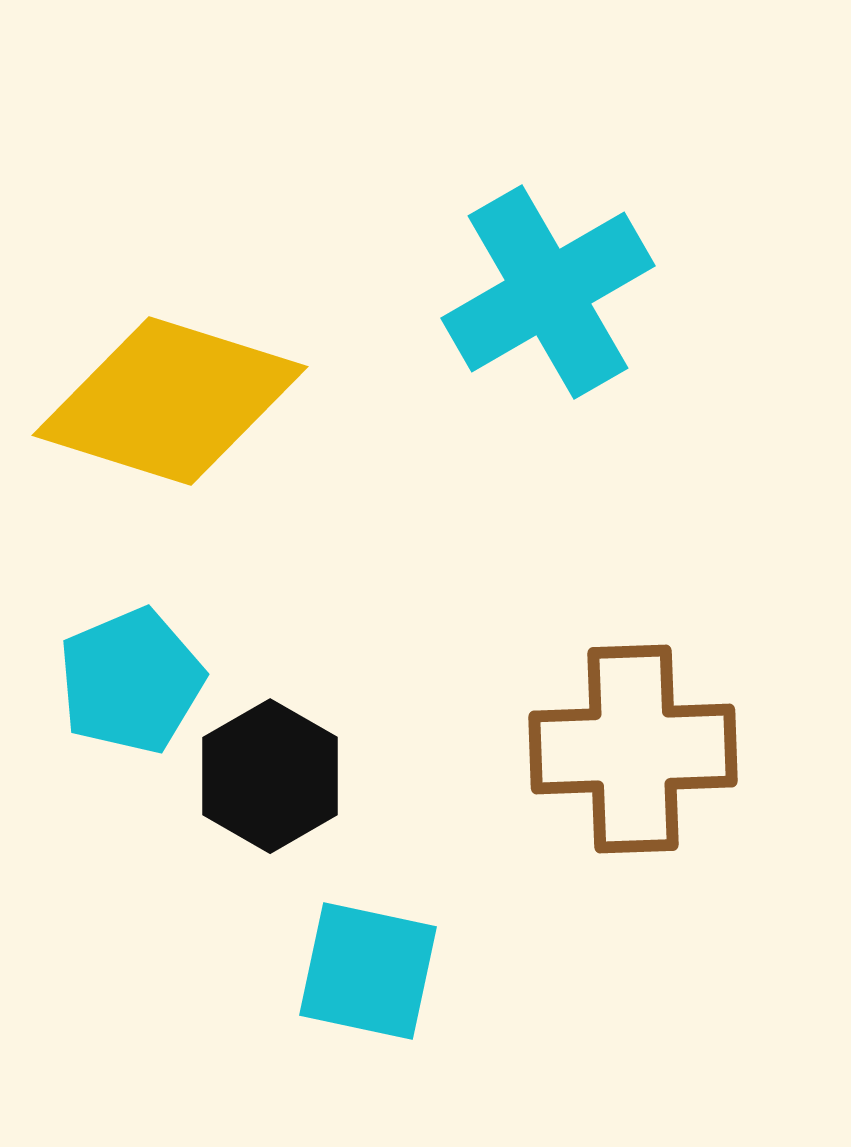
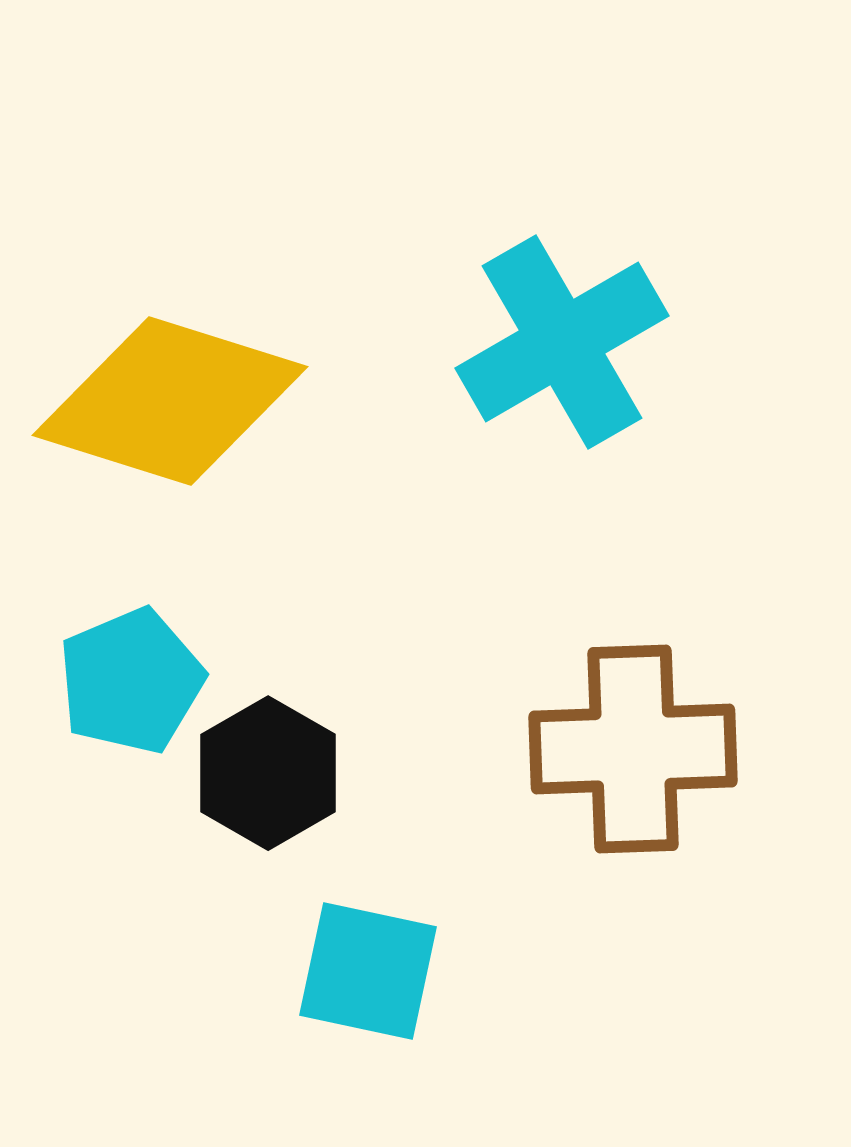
cyan cross: moved 14 px right, 50 px down
black hexagon: moved 2 px left, 3 px up
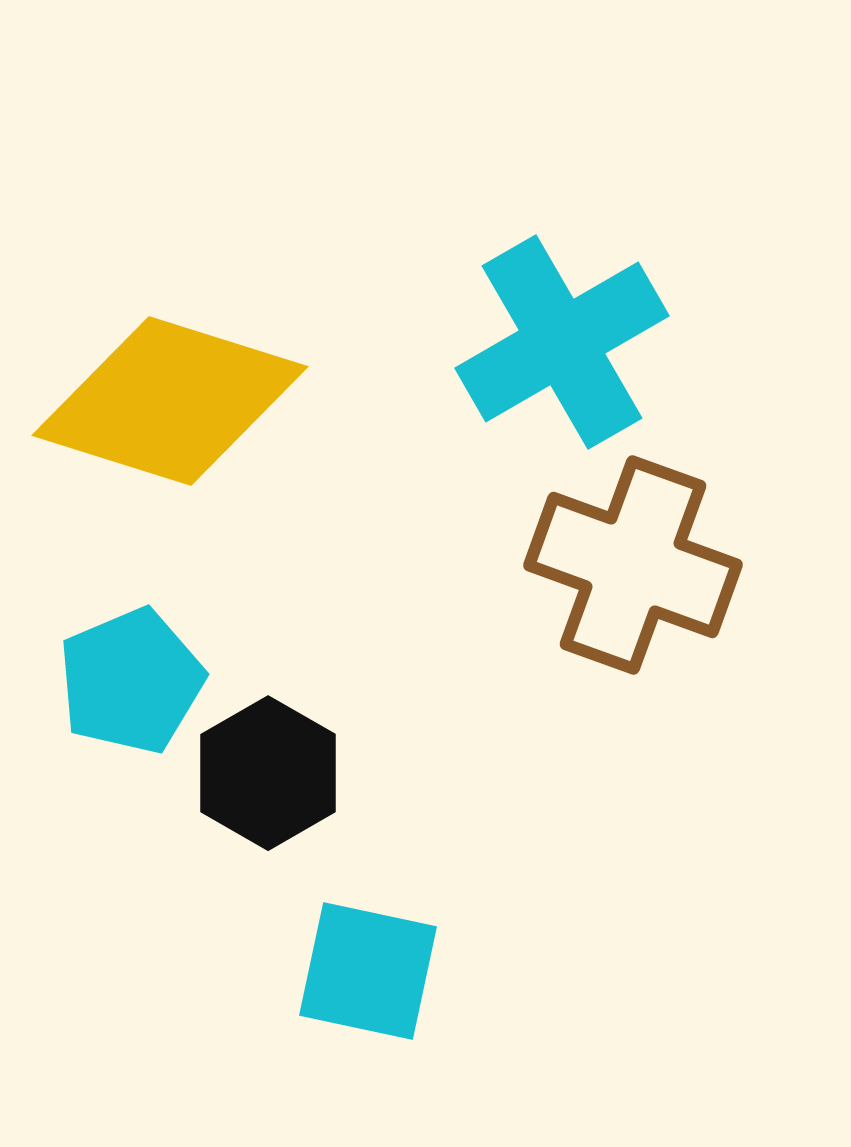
brown cross: moved 184 px up; rotated 22 degrees clockwise
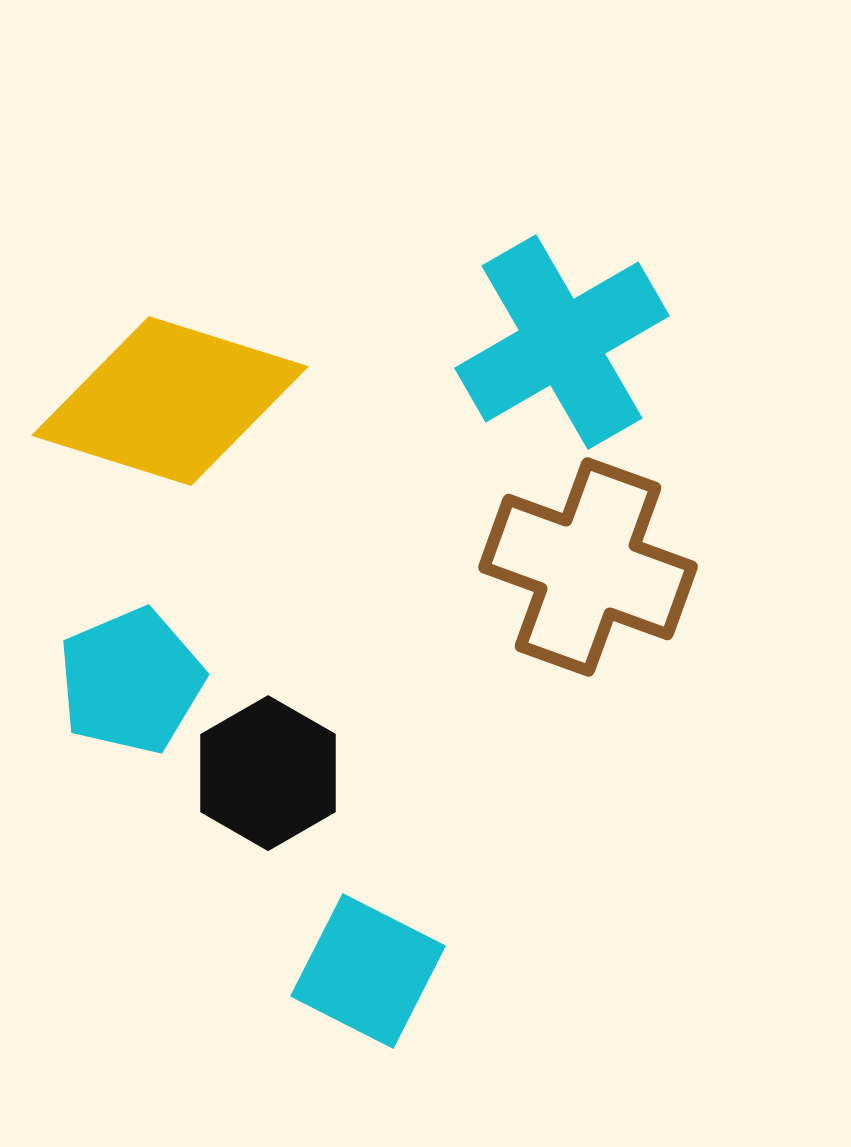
brown cross: moved 45 px left, 2 px down
cyan square: rotated 15 degrees clockwise
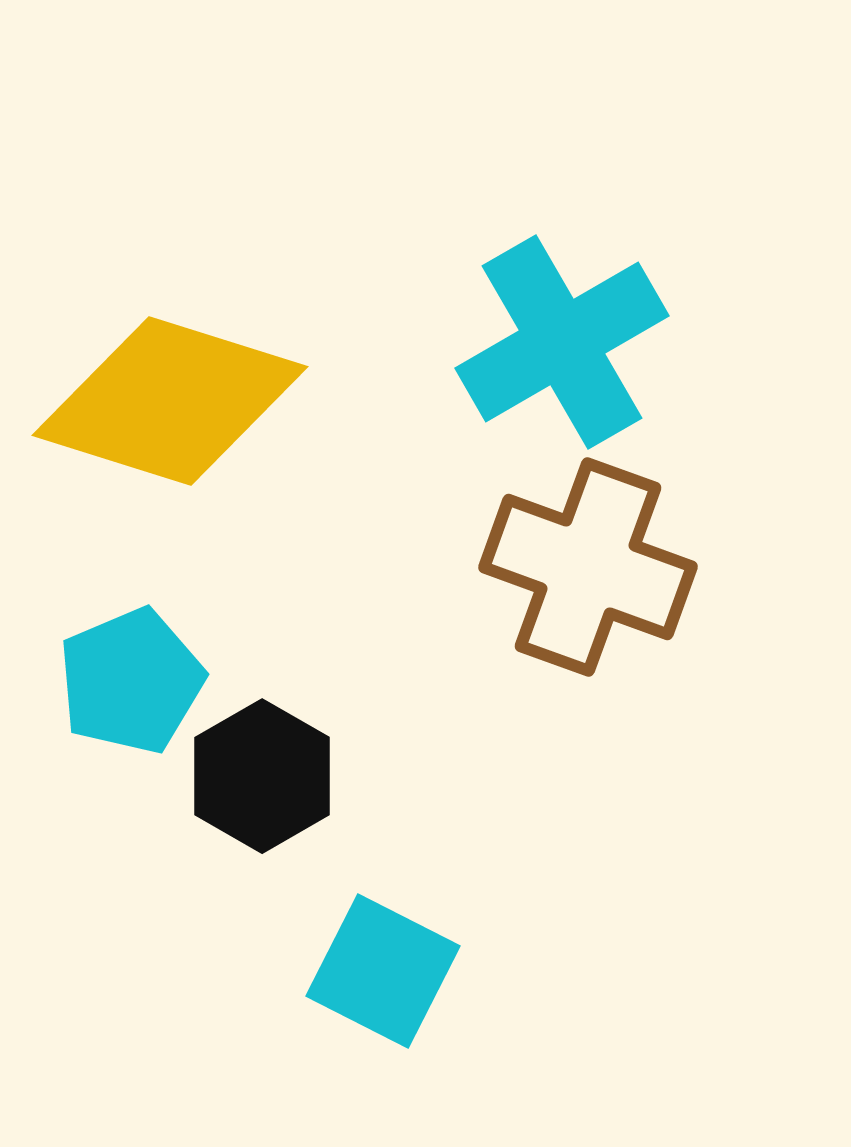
black hexagon: moved 6 px left, 3 px down
cyan square: moved 15 px right
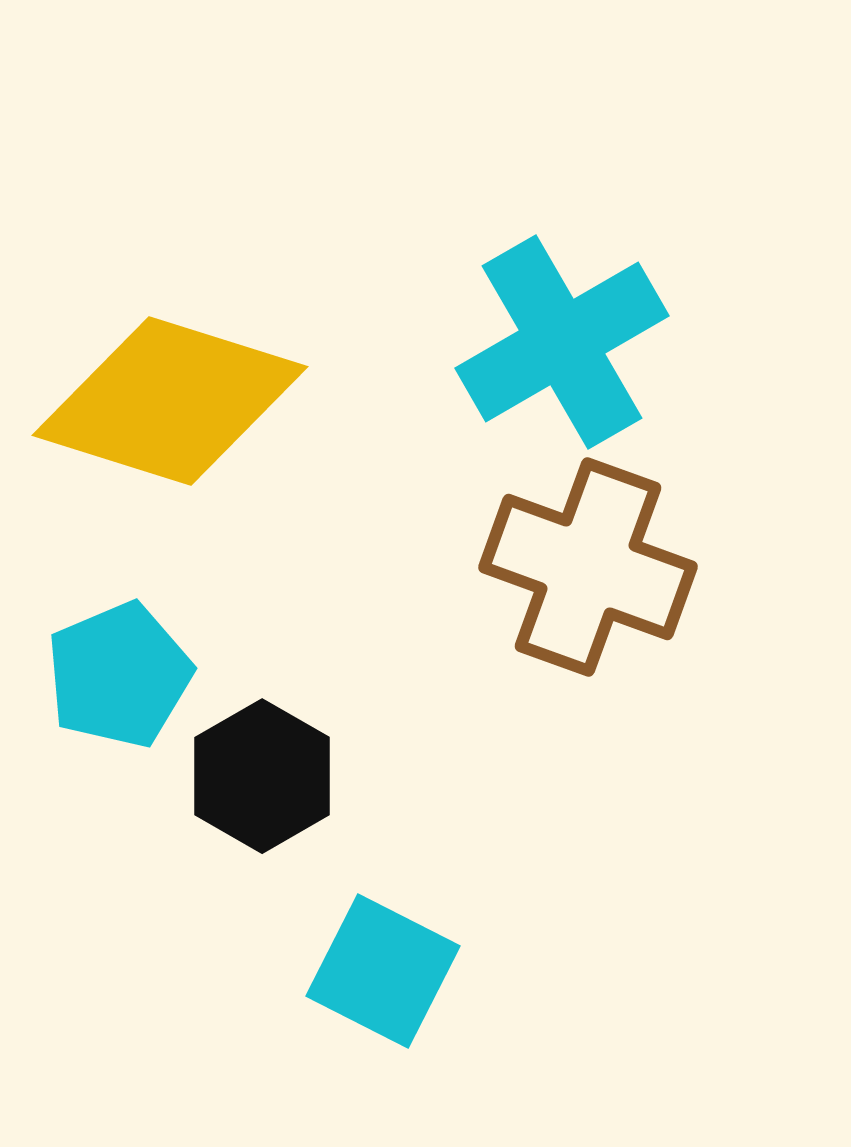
cyan pentagon: moved 12 px left, 6 px up
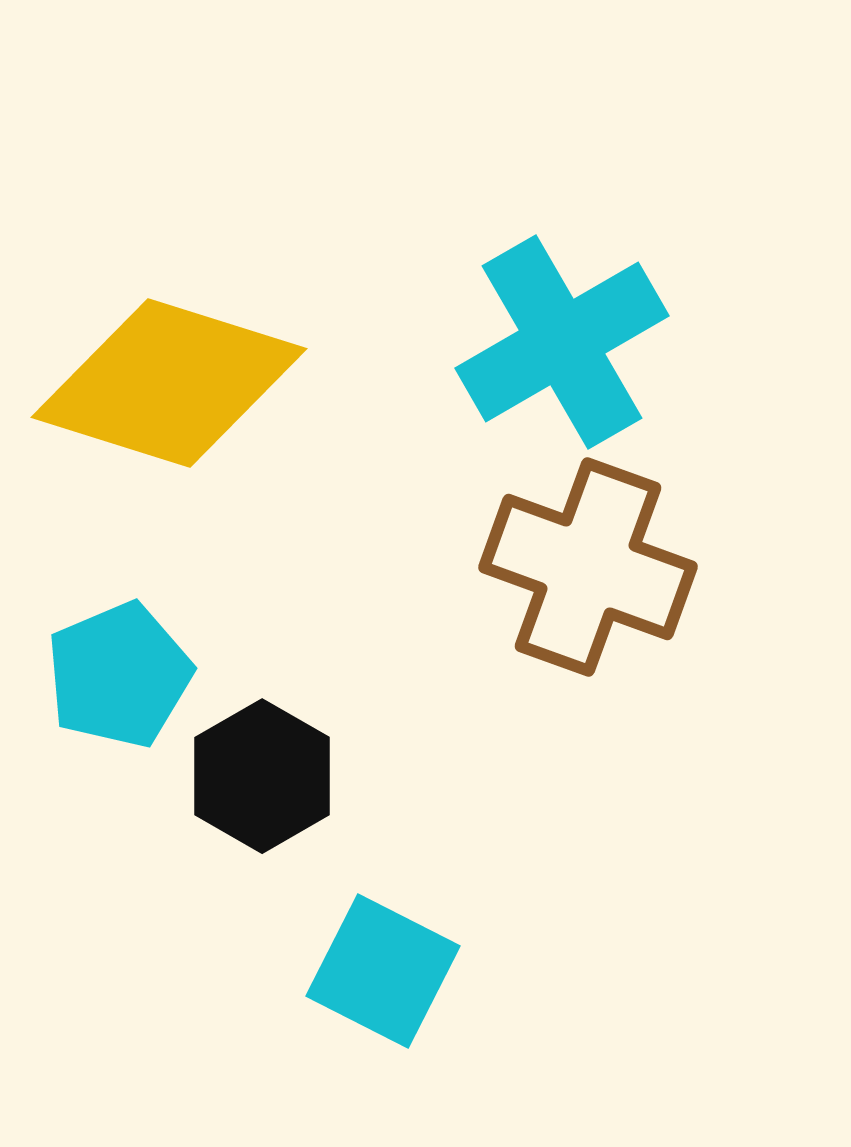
yellow diamond: moved 1 px left, 18 px up
